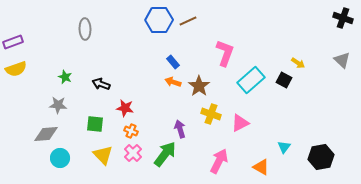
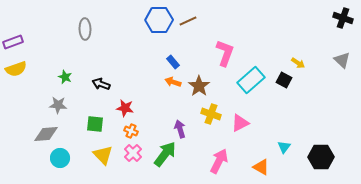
black hexagon: rotated 10 degrees clockwise
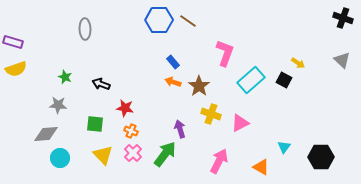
brown line: rotated 60 degrees clockwise
purple rectangle: rotated 36 degrees clockwise
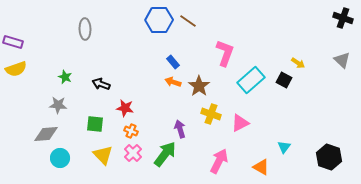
black hexagon: moved 8 px right; rotated 20 degrees clockwise
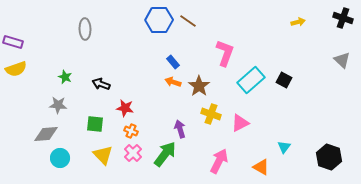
yellow arrow: moved 41 px up; rotated 48 degrees counterclockwise
